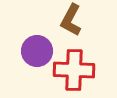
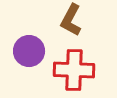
purple circle: moved 8 px left
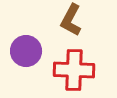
purple circle: moved 3 px left
